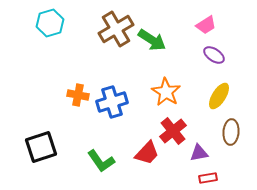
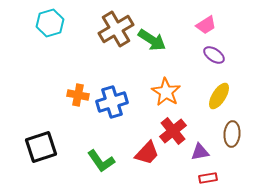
brown ellipse: moved 1 px right, 2 px down
purple triangle: moved 1 px right, 1 px up
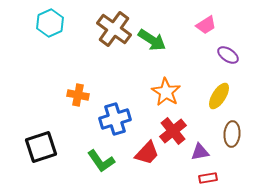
cyan hexagon: rotated 8 degrees counterclockwise
brown cross: moved 2 px left; rotated 24 degrees counterclockwise
purple ellipse: moved 14 px right
blue cross: moved 3 px right, 17 px down
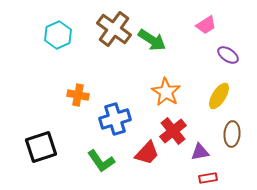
cyan hexagon: moved 8 px right, 12 px down
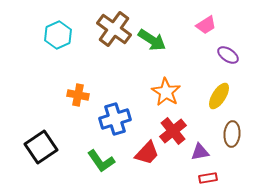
black square: rotated 16 degrees counterclockwise
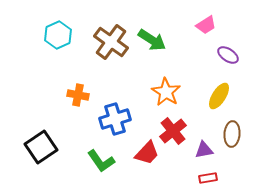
brown cross: moved 3 px left, 13 px down
purple triangle: moved 4 px right, 2 px up
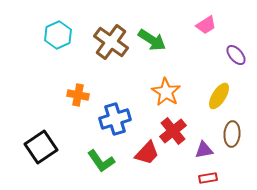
purple ellipse: moved 8 px right; rotated 15 degrees clockwise
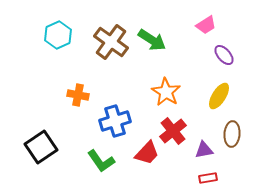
purple ellipse: moved 12 px left
blue cross: moved 2 px down
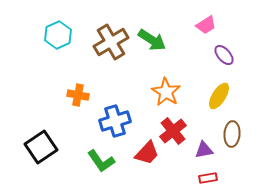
brown cross: rotated 24 degrees clockwise
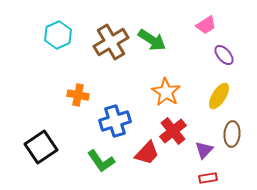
purple triangle: rotated 36 degrees counterclockwise
